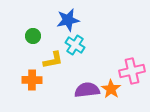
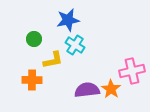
green circle: moved 1 px right, 3 px down
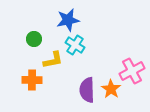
pink cross: rotated 15 degrees counterclockwise
purple semicircle: rotated 85 degrees counterclockwise
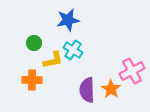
green circle: moved 4 px down
cyan cross: moved 2 px left, 5 px down
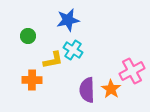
green circle: moved 6 px left, 7 px up
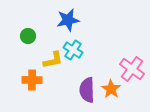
pink cross: moved 2 px up; rotated 25 degrees counterclockwise
